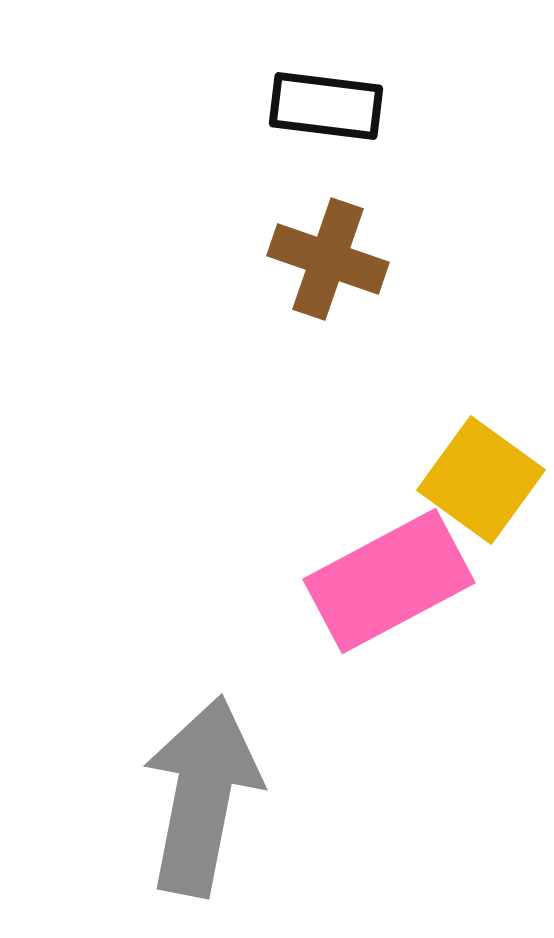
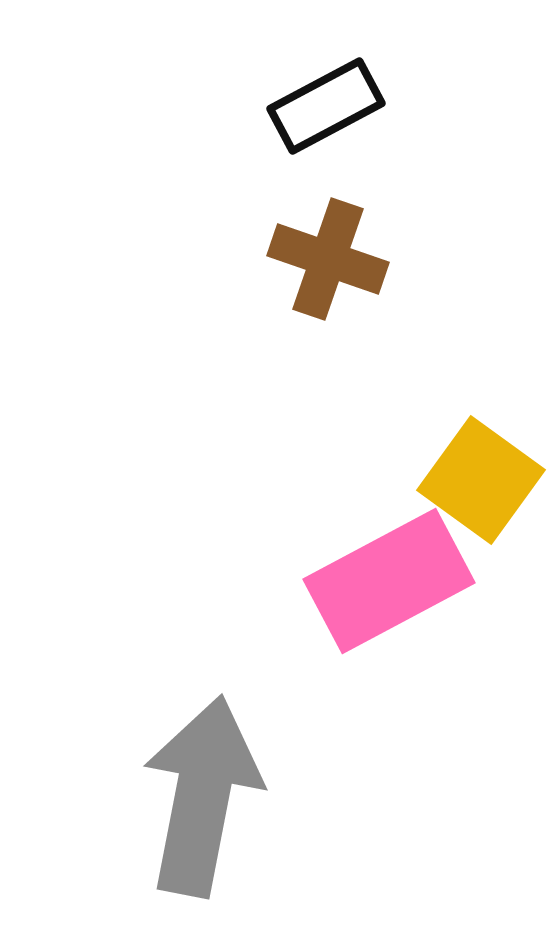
black rectangle: rotated 35 degrees counterclockwise
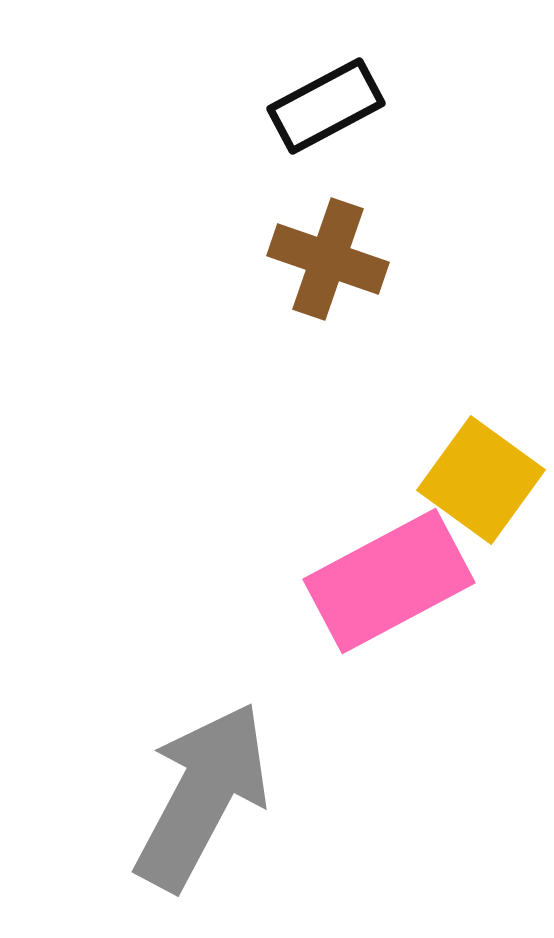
gray arrow: rotated 17 degrees clockwise
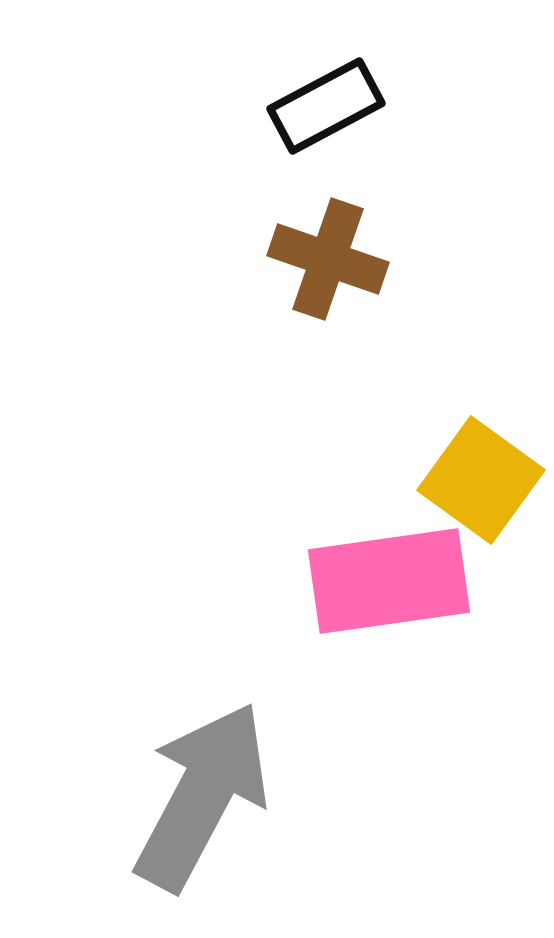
pink rectangle: rotated 20 degrees clockwise
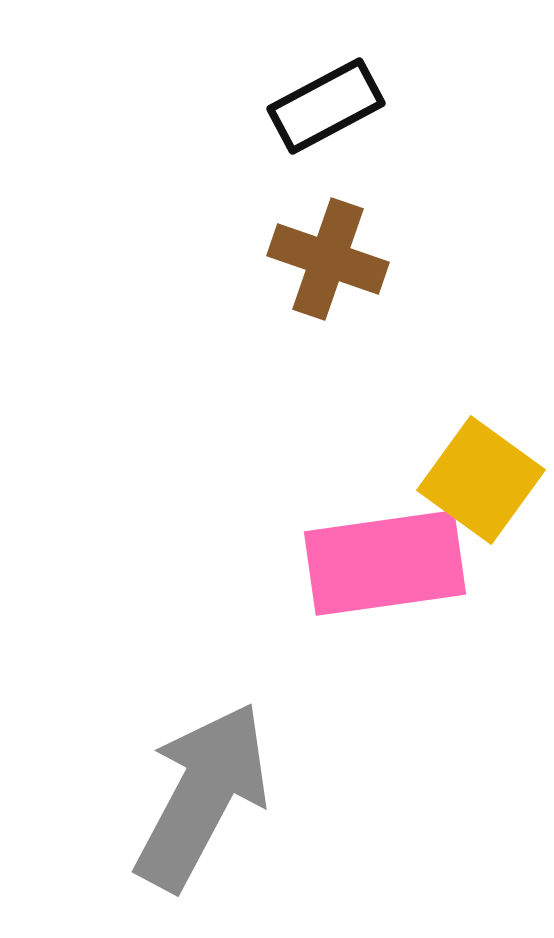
pink rectangle: moved 4 px left, 18 px up
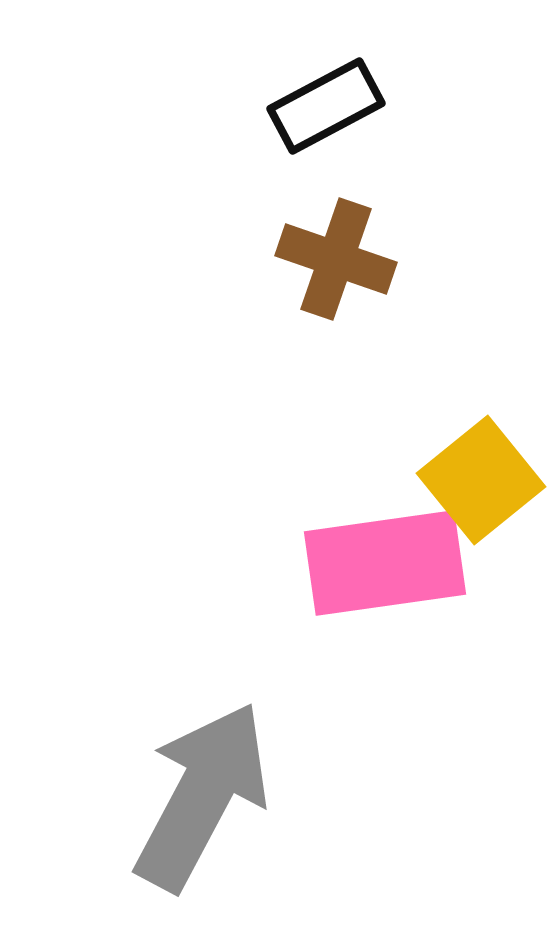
brown cross: moved 8 px right
yellow square: rotated 15 degrees clockwise
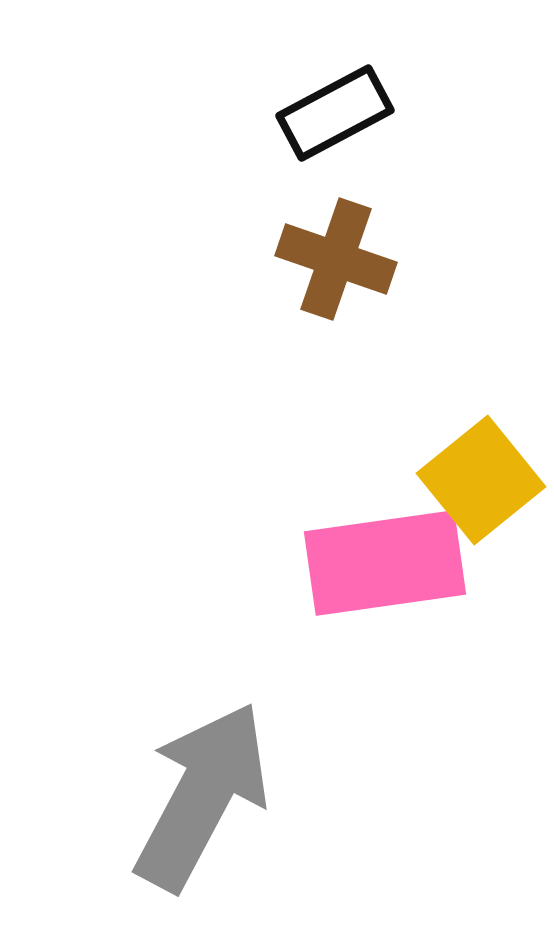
black rectangle: moved 9 px right, 7 px down
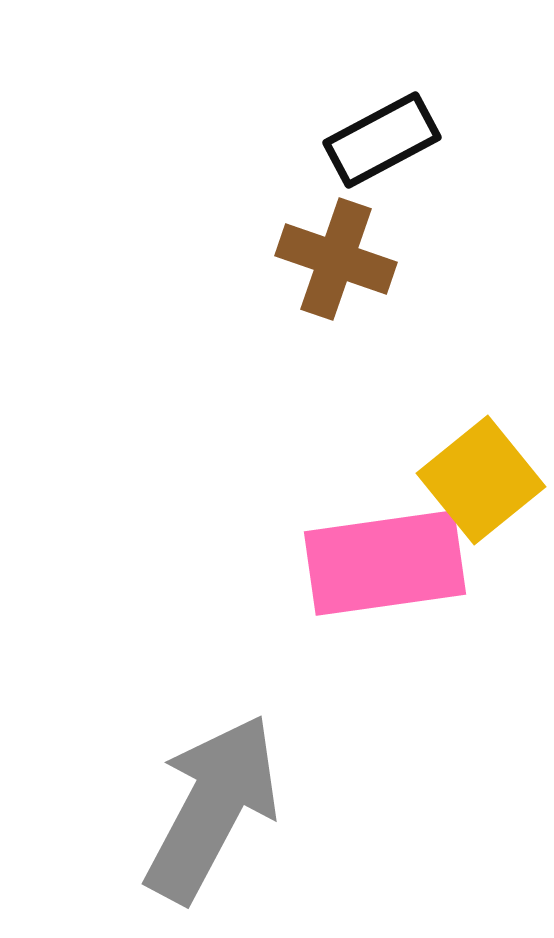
black rectangle: moved 47 px right, 27 px down
gray arrow: moved 10 px right, 12 px down
